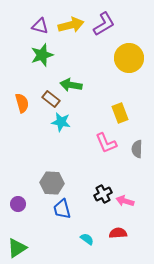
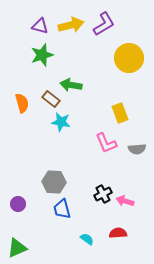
gray semicircle: rotated 96 degrees counterclockwise
gray hexagon: moved 2 px right, 1 px up
green triangle: rotated 10 degrees clockwise
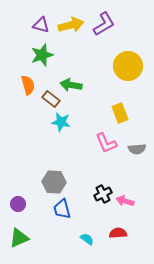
purple triangle: moved 1 px right, 1 px up
yellow circle: moved 1 px left, 8 px down
orange semicircle: moved 6 px right, 18 px up
green triangle: moved 2 px right, 10 px up
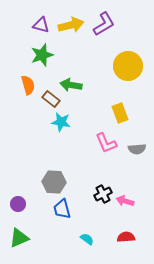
red semicircle: moved 8 px right, 4 px down
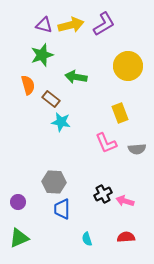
purple triangle: moved 3 px right
green arrow: moved 5 px right, 8 px up
purple circle: moved 2 px up
blue trapezoid: rotated 15 degrees clockwise
cyan semicircle: rotated 144 degrees counterclockwise
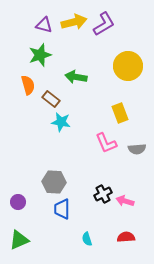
yellow arrow: moved 3 px right, 3 px up
green star: moved 2 px left
green triangle: moved 2 px down
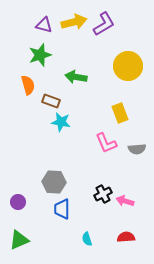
brown rectangle: moved 2 px down; rotated 18 degrees counterclockwise
